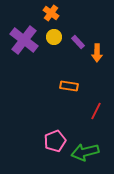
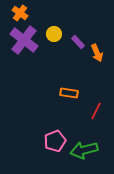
orange cross: moved 31 px left
yellow circle: moved 3 px up
orange arrow: rotated 24 degrees counterclockwise
orange rectangle: moved 7 px down
green arrow: moved 1 px left, 2 px up
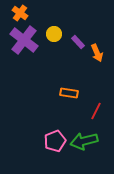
green arrow: moved 9 px up
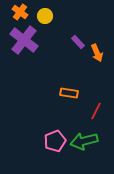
orange cross: moved 1 px up
yellow circle: moved 9 px left, 18 px up
